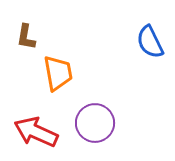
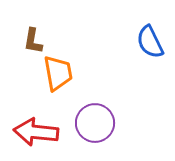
brown L-shape: moved 7 px right, 4 px down
red arrow: rotated 18 degrees counterclockwise
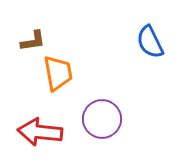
brown L-shape: rotated 108 degrees counterclockwise
purple circle: moved 7 px right, 4 px up
red arrow: moved 4 px right
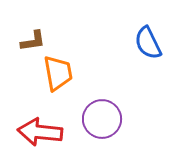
blue semicircle: moved 2 px left, 1 px down
